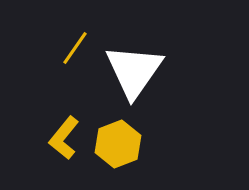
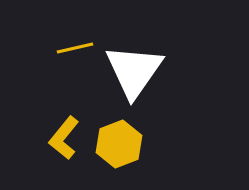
yellow line: rotated 42 degrees clockwise
yellow hexagon: moved 1 px right
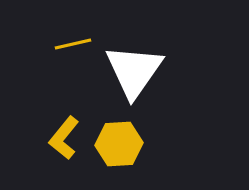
yellow line: moved 2 px left, 4 px up
yellow hexagon: rotated 18 degrees clockwise
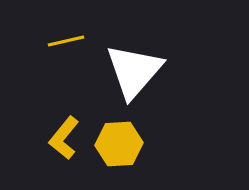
yellow line: moved 7 px left, 3 px up
white triangle: rotated 6 degrees clockwise
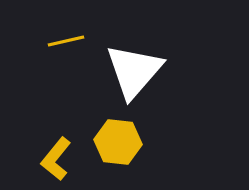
yellow L-shape: moved 8 px left, 21 px down
yellow hexagon: moved 1 px left, 2 px up; rotated 9 degrees clockwise
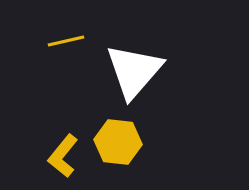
yellow L-shape: moved 7 px right, 3 px up
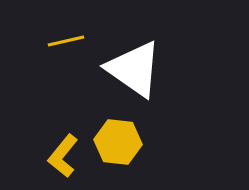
white triangle: moved 2 px up; rotated 36 degrees counterclockwise
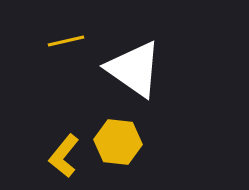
yellow L-shape: moved 1 px right
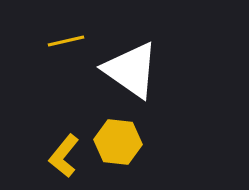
white triangle: moved 3 px left, 1 px down
